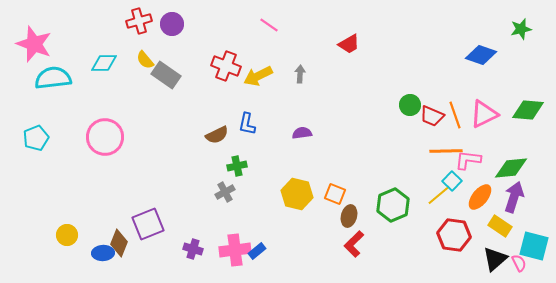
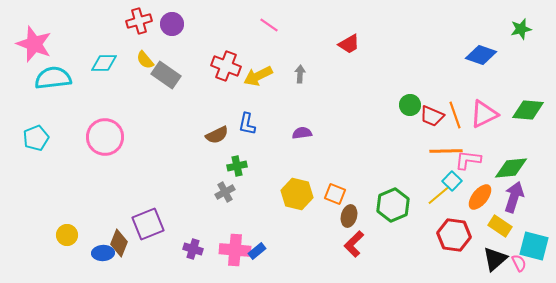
pink cross at (235, 250): rotated 12 degrees clockwise
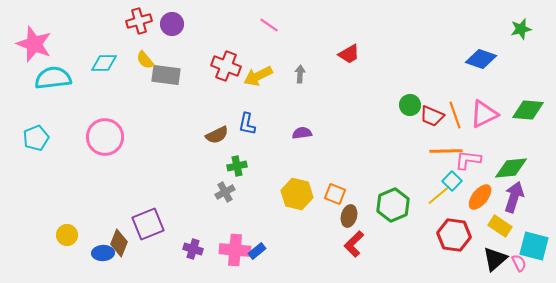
red trapezoid at (349, 44): moved 10 px down
blue diamond at (481, 55): moved 4 px down
gray rectangle at (166, 75): rotated 28 degrees counterclockwise
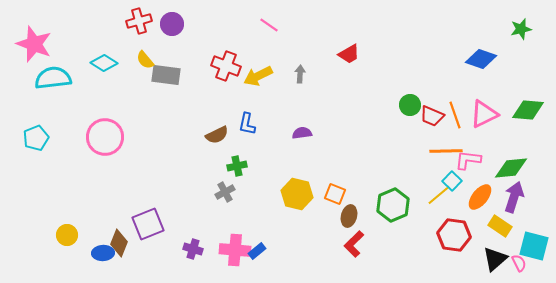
cyan diamond at (104, 63): rotated 32 degrees clockwise
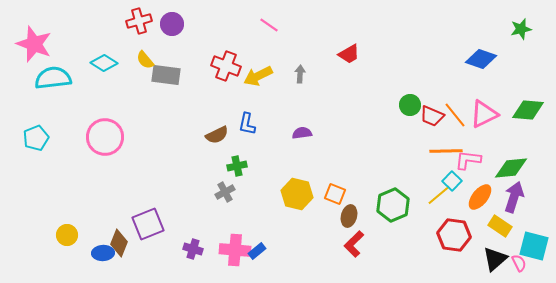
orange line at (455, 115): rotated 20 degrees counterclockwise
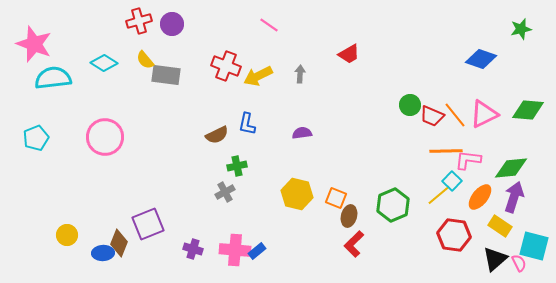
orange square at (335, 194): moved 1 px right, 4 px down
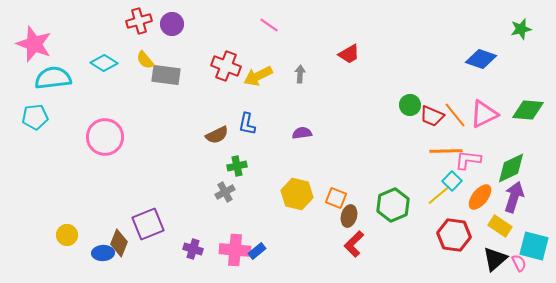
cyan pentagon at (36, 138): moved 1 px left, 21 px up; rotated 15 degrees clockwise
green diamond at (511, 168): rotated 20 degrees counterclockwise
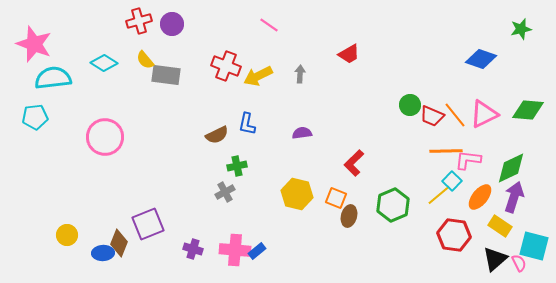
red L-shape at (354, 244): moved 81 px up
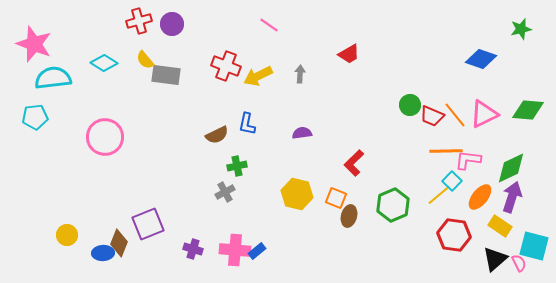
purple arrow at (514, 197): moved 2 px left
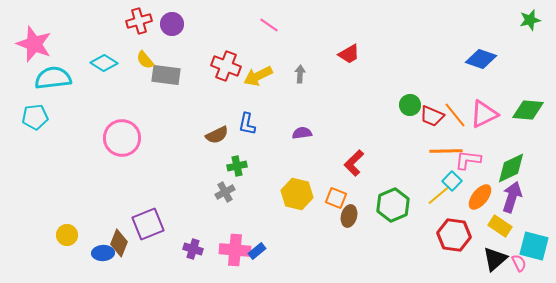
green star at (521, 29): moved 9 px right, 9 px up
pink circle at (105, 137): moved 17 px right, 1 px down
